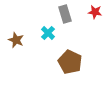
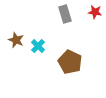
cyan cross: moved 10 px left, 13 px down
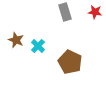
gray rectangle: moved 2 px up
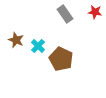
gray rectangle: moved 2 px down; rotated 18 degrees counterclockwise
brown pentagon: moved 9 px left, 3 px up
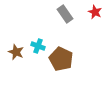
red star: rotated 16 degrees clockwise
brown star: moved 12 px down
cyan cross: rotated 24 degrees counterclockwise
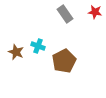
red star: rotated 16 degrees counterclockwise
brown pentagon: moved 3 px right, 2 px down; rotated 20 degrees clockwise
